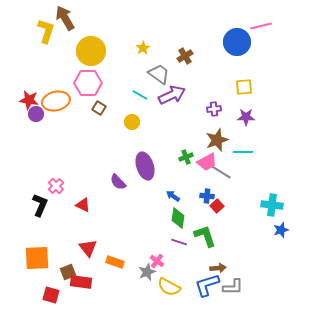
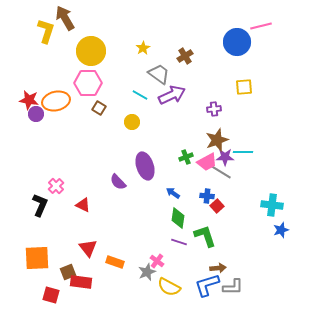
purple star at (246, 117): moved 21 px left, 40 px down
blue arrow at (173, 196): moved 3 px up
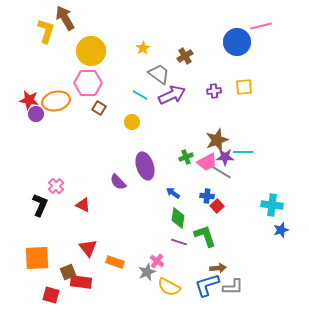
purple cross at (214, 109): moved 18 px up
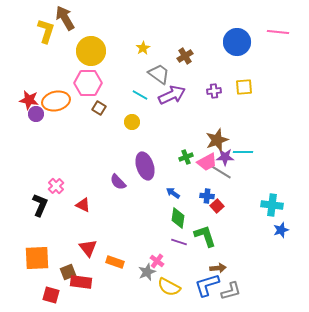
pink line at (261, 26): moved 17 px right, 6 px down; rotated 20 degrees clockwise
gray L-shape at (233, 287): moved 2 px left, 4 px down; rotated 15 degrees counterclockwise
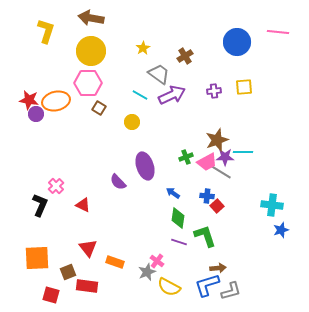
brown arrow at (65, 18): moved 26 px right; rotated 50 degrees counterclockwise
red rectangle at (81, 282): moved 6 px right, 4 px down
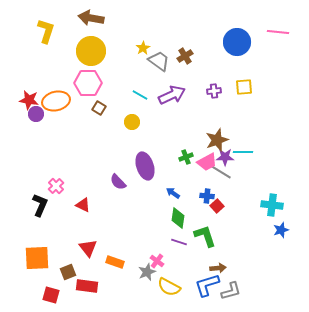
gray trapezoid at (159, 74): moved 13 px up
